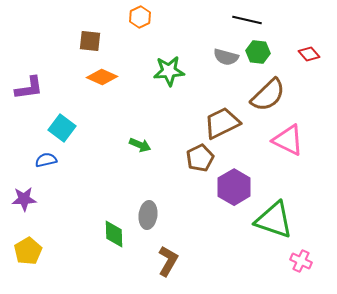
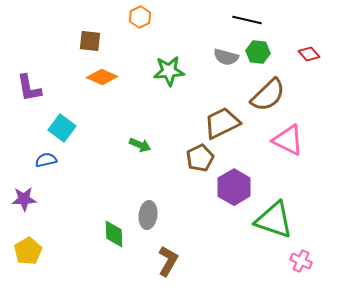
purple L-shape: rotated 88 degrees clockwise
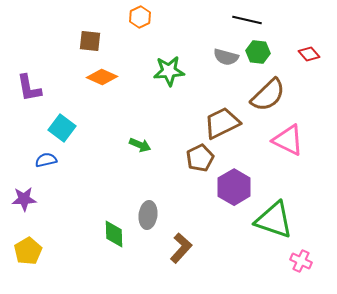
brown L-shape: moved 13 px right, 13 px up; rotated 12 degrees clockwise
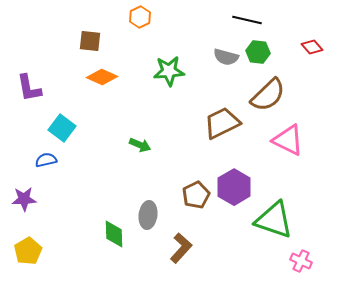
red diamond: moved 3 px right, 7 px up
brown pentagon: moved 4 px left, 37 px down
